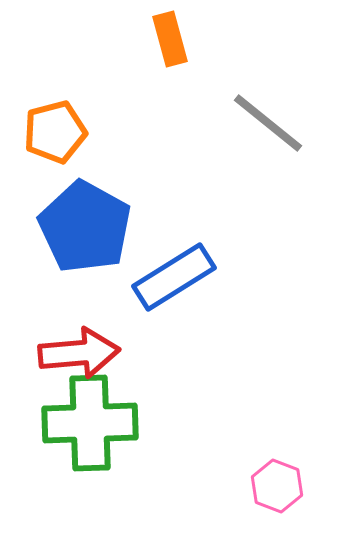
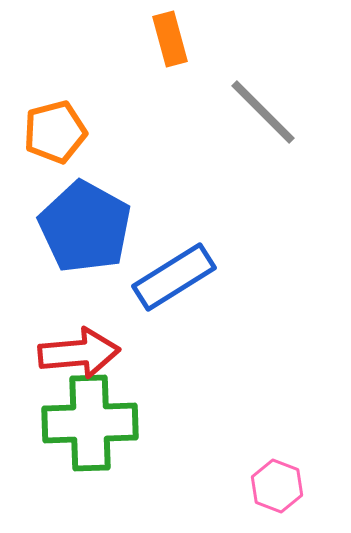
gray line: moved 5 px left, 11 px up; rotated 6 degrees clockwise
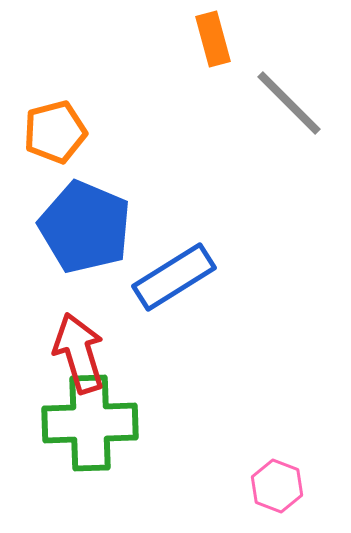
orange rectangle: moved 43 px right
gray line: moved 26 px right, 9 px up
blue pentagon: rotated 6 degrees counterclockwise
red arrow: rotated 102 degrees counterclockwise
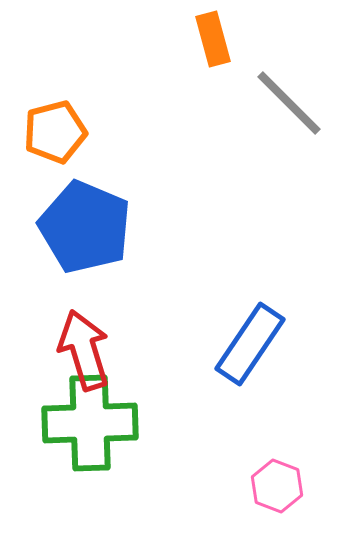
blue rectangle: moved 76 px right, 67 px down; rotated 24 degrees counterclockwise
red arrow: moved 5 px right, 3 px up
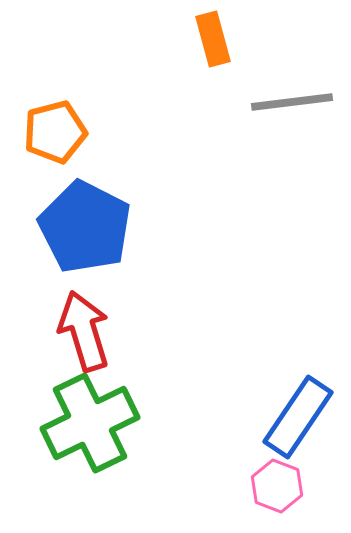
gray line: moved 3 px right, 1 px up; rotated 52 degrees counterclockwise
blue pentagon: rotated 4 degrees clockwise
blue rectangle: moved 48 px right, 73 px down
red arrow: moved 19 px up
green cross: rotated 24 degrees counterclockwise
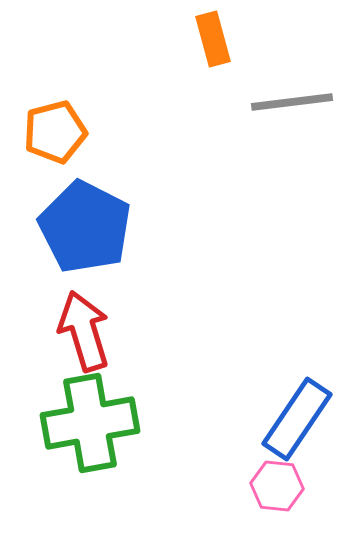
blue rectangle: moved 1 px left, 2 px down
green cross: rotated 16 degrees clockwise
pink hexagon: rotated 15 degrees counterclockwise
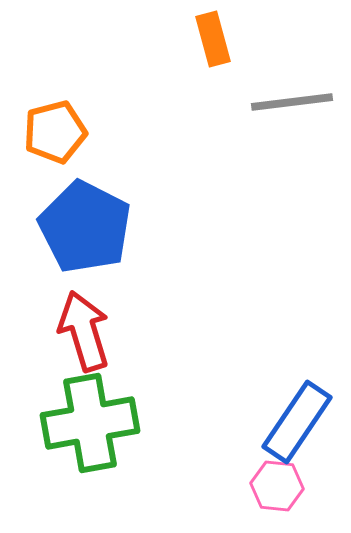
blue rectangle: moved 3 px down
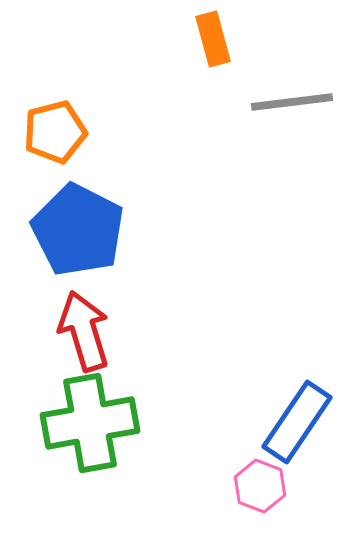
blue pentagon: moved 7 px left, 3 px down
pink hexagon: moved 17 px left; rotated 15 degrees clockwise
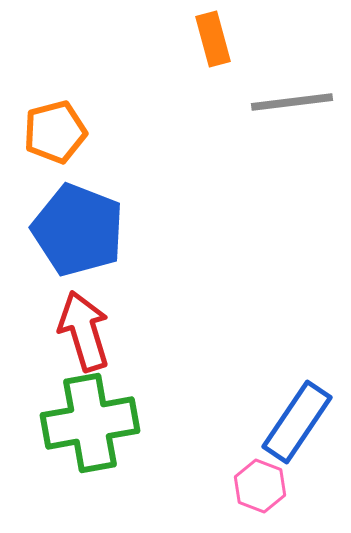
blue pentagon: rotated 6 degrees counterclockwise
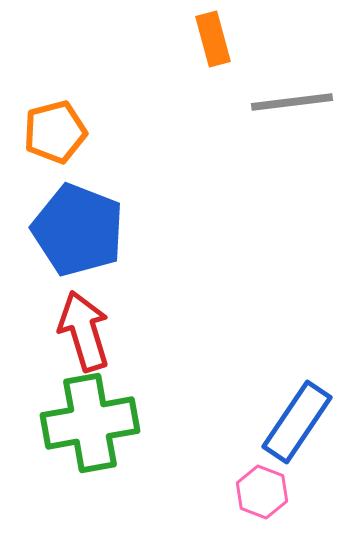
pink hexagon: moved 2 px right, 6 px down
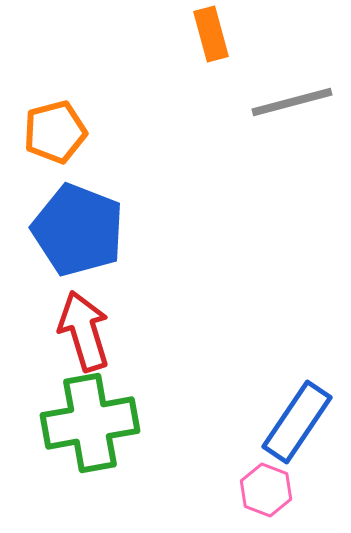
orange rectangle: moved 2 px left, 5 px up
gray line: rotated 8 degrees counterclockwise
pink hexagon: moved 4 px right, 2 px up
